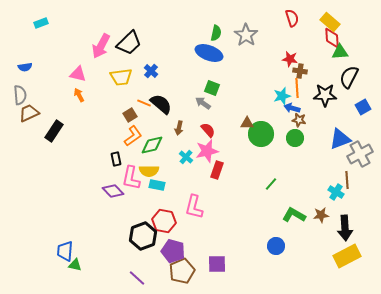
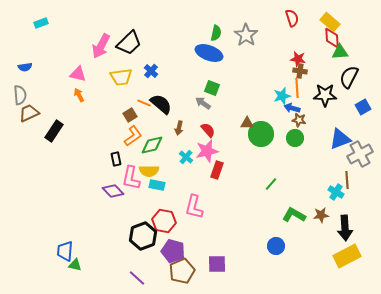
red star at (290, 59): moved 8 px right
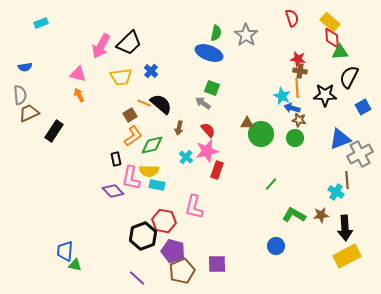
cyan star at (282, 96): rotated 30 degrees counterclockwise
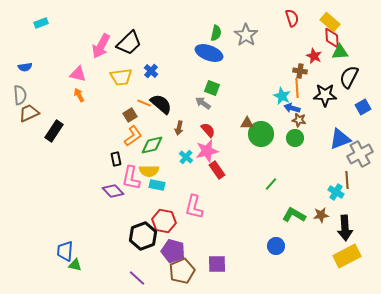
red star at (298, 59): moved 16 px right, 3 px up; rotated 14 degrees clockwise
red rectangle at (217, 170): rotated 54 degrees counterclockwise
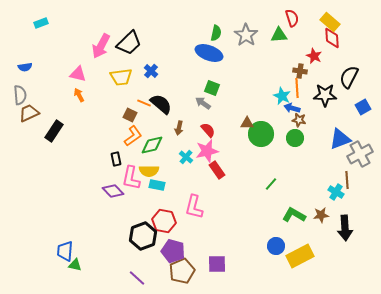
green triangle at (340, 52): moved 61 px left, 17 px up
brown square at (130, 115): rotated 32 degrees counterclockwise
yellow rectangle at (347, 256): moved 47 px left
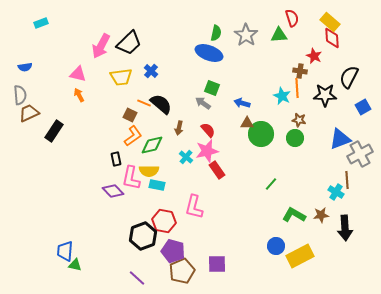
blue arrow at (292, 108): moved 50 px left, 5 px up
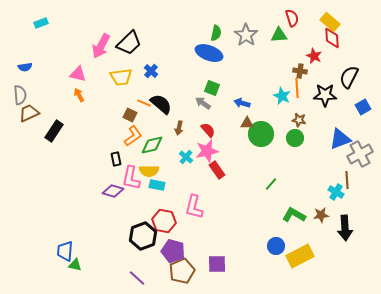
purple diamond at (113, 191): rotated 30 degrees counterclockwise
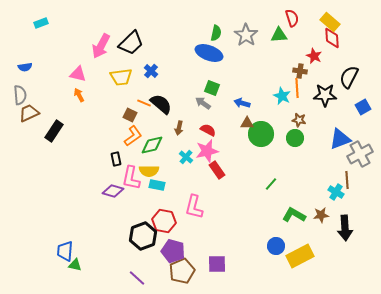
black trapezoid at (129, 43): moved 2 px right
red semicircle at (208, 130): rotated 21 degrees counterclockwise
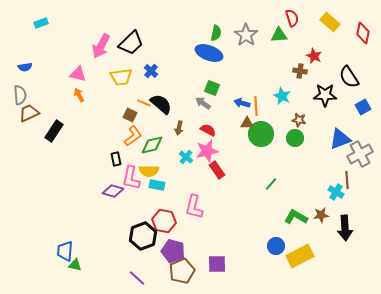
red diamond at (332, 38): moved 31 px right, 5 px up; rotated 15 degrees clockwise
black semicircle at (349, 77): rotated 60 degrees counterclockwise
orange line at (297, 88): moved 41 px left, 18 px down
green L-shape at (294, 215): moved 2 px right, 2 px down
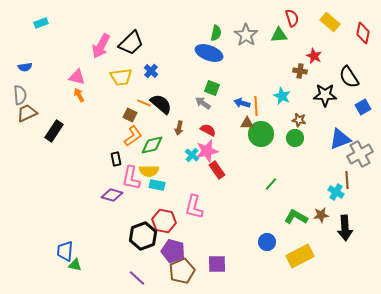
pink triangle at (78, 74): moved 1 px left, 3 px down
brown trapezoid at (29, 113): moved 2 px left
cyan cross at (186, 157): moved 6 px right, 2 px up
purple diamond at (113, 191): moved 1 px left, 4 px down
blue circle at (276, 246): moved 9 px left, 4 px up
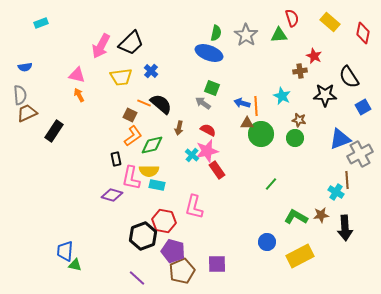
brown cross at (300, 71): rotated 16 degrees counterclockwise
pink triangle at (77, 77): moved 2 px up
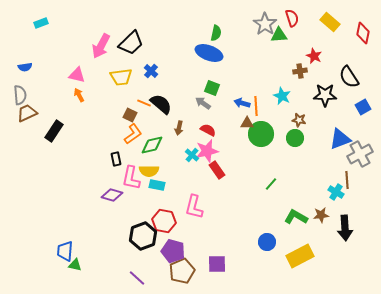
gray star at (246, 35): moved 19 px right, 11 px up
orange L-shape at (133, 136): moved 2 px up
